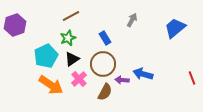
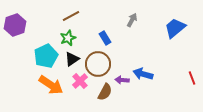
brown circle: moved 5 px left
pink cross: moved 1 px right, 2 px down
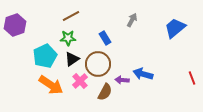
green star: rotated 21 degrees clockwise
cyan pentagon: moved 1 px left
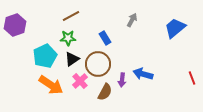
purple arrow: rotated 88 degrees counterclockwise
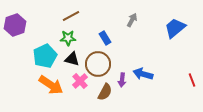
black triangle: rotated 49 degrees clockwise
red line: moved 2 px down
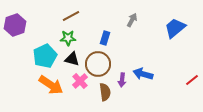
blue rectangle: rotated 48 degrees clockwise
red line: rotated 72 degrees clockwise
brown semicircle: rotated 36 degrees counterclockwise
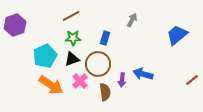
blue trapezoid: moved 2 px right, 7 px down
green star: moved 5 px right
black triangle: rotated 35 degrees counterclockwise
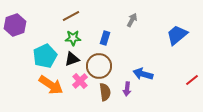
brown circle: moved 1 px right, 2 px down
purple arrow: moved 5 px right, 9 px down
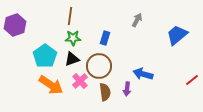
brown line: moved 1 px left; rotated 54 degrees counterclockwise
gray arrow: moved 5 px right
cyan pentagon: rotated 10 degrees counterclockwise
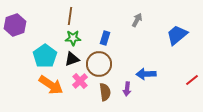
brown circle: moved 2 px up
blue arrow: moved 3 px right; rotated 18 degrees counterclockwise
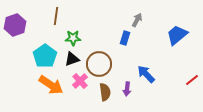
brown line: moved 14 px left
blue rectangle: moved 20 px right
blue arrow: rotated 48 degrees clockwise
